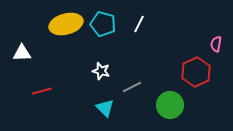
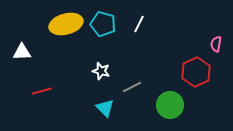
white triangle: moved 1 px up
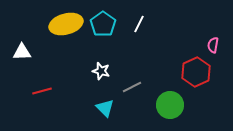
cyan pentagon: rotated 20 degrees clockwise
pink semicircle: moved 3 px left, 1 px down
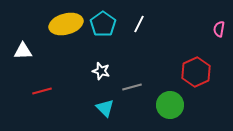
pink semicircle: moved 6 px right, 16 px up
white triangle: moved 1 px right, 1 px up
gray line: rotated 12 degrees clockwise
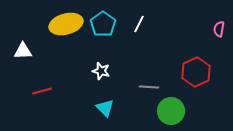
gray line: moved 17 px right; rotated 18 degrees clockwise
green circle: moved 1 px right, 6 px down
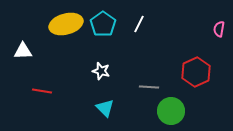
red line: rotated 24 degrees clockwise
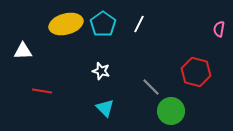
red hexagon: rotated 20 degrees counterclockwise
gray line: moved 2 px right; rotated 42 degrees clockwise
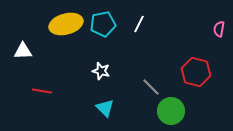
cyan pentagon: rotated 25 degrees clockwise
